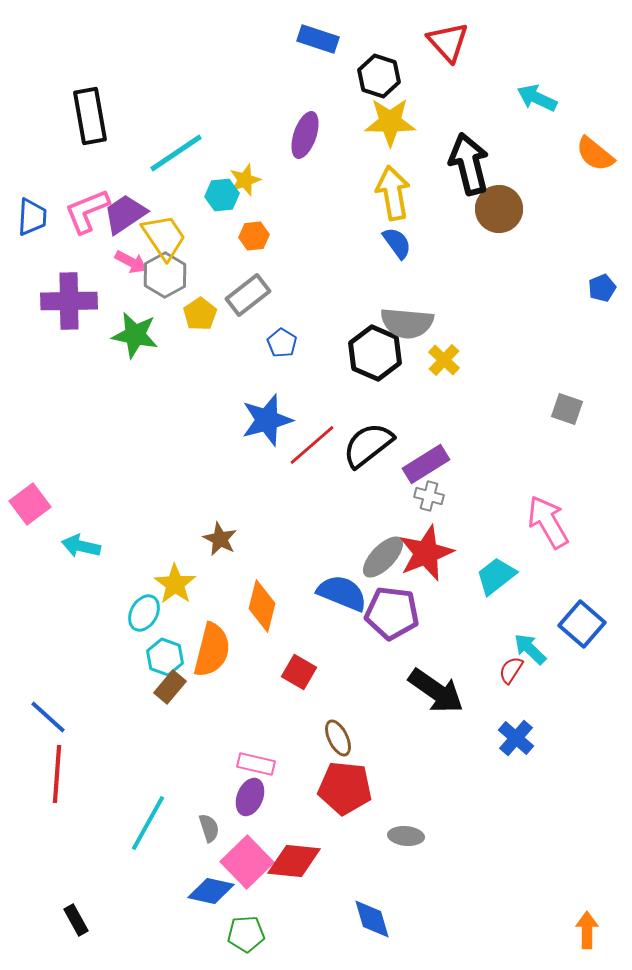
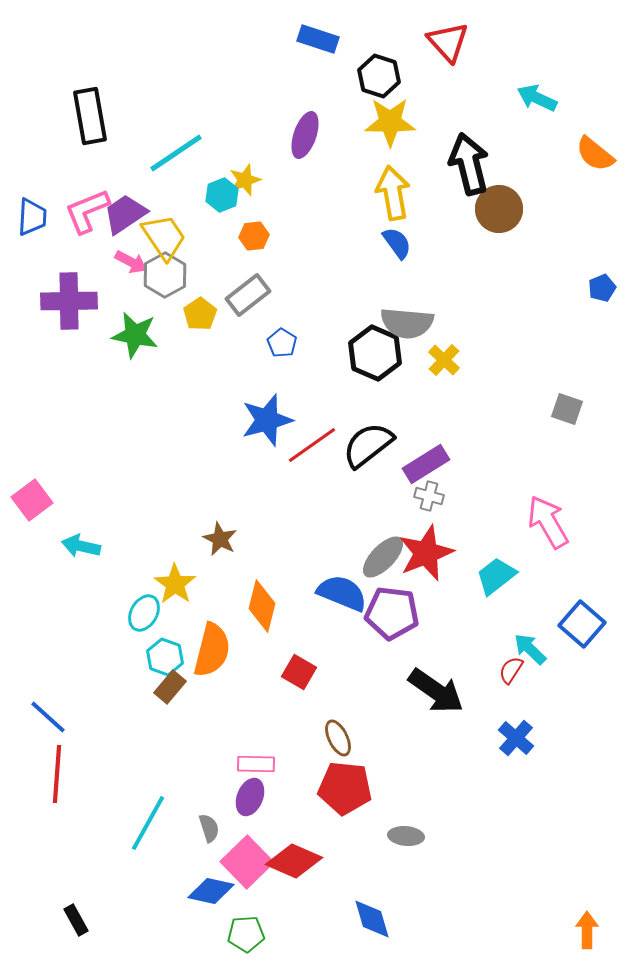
cyan hexagon at (222, 195): rotated 16 degrees counterclockwise
red line at (312, 445): rotated 6 degrees clockwise
pink square at (30, 504): moved 2 px right, 4 px up
pink rectangle at (256, 764): rotated 12 degrees counterclockwise
red diamond at (294, 861): rotated 18 degrees clockwise
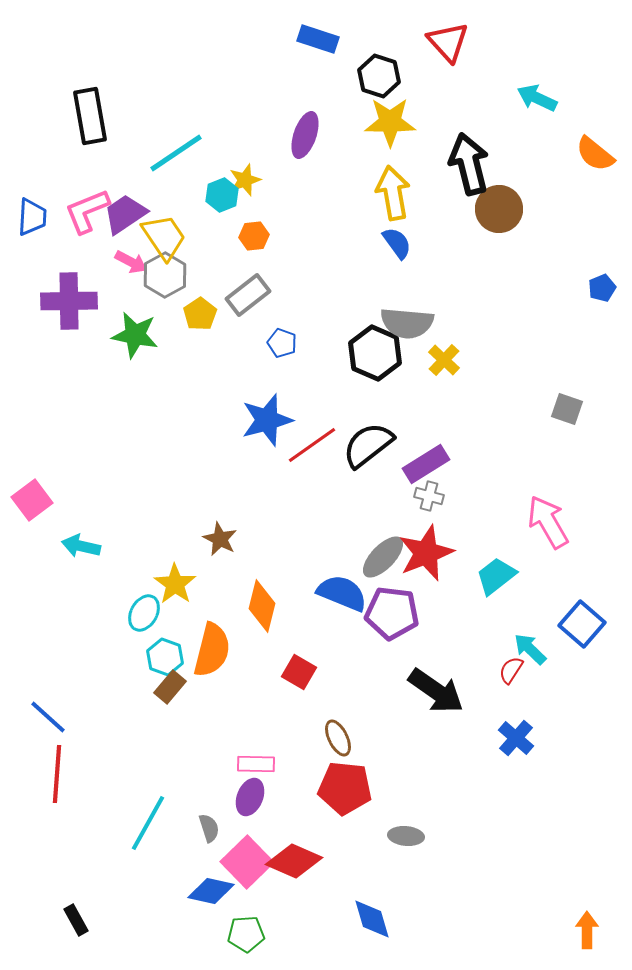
blue pentagon at (282, 343): rotated 12 degrees counterclockwise
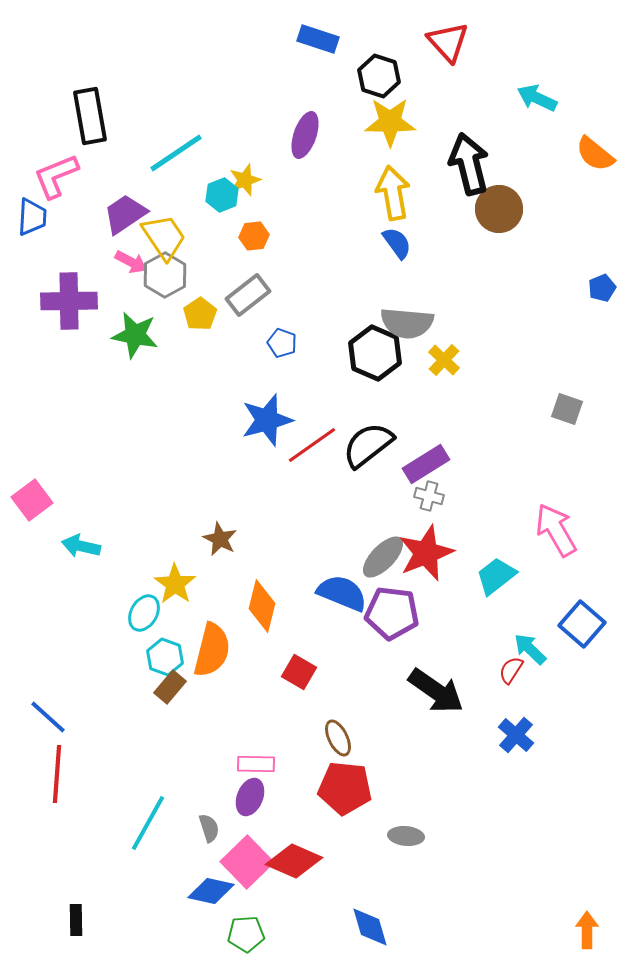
pink L-shape at (87, 211): moved 31 px left, 35 px up
pink arrow at (548, 522): moved 8 px right, 8 px down
blue cross at (516, 738): moved 3 px up
blue diamond at (372, 919): moved 2 px left, 8 px down
black rectangle at (76, 920): rotated 28 degrees clockwise
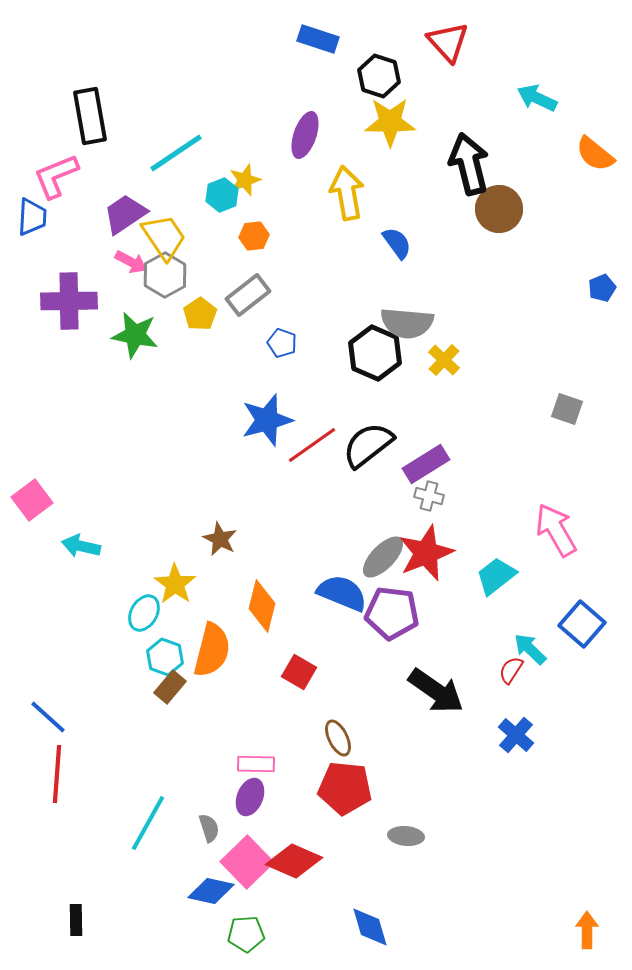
yellow arrow at (393, 193): moved 46 px left
